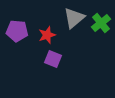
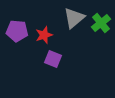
red star: moved 3 px left
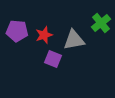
gray triangle: moved 22 px down; rotated 30 degrees clockwise
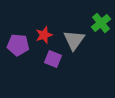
purple pentagon: moved 1 px right, 14 px down
gray triangle: rotated 45 degrees counterclockwise
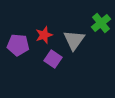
purple square: rotated 12 degrees clockwise
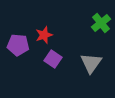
gray triangle: moved 17 px right, 23 px down
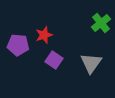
purple square: moved 1 px right, 1 px down
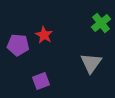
red star: rotated 24 degrees counterclockwise
purple square: moved 13 px left, 21 px down; rotated 36 degrees clockwise
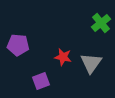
red star: moved 19 px right, 22 px down; rotated 18 degrees counterclockwise
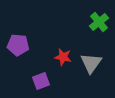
green cross: moved 2 px left, 1 px up
